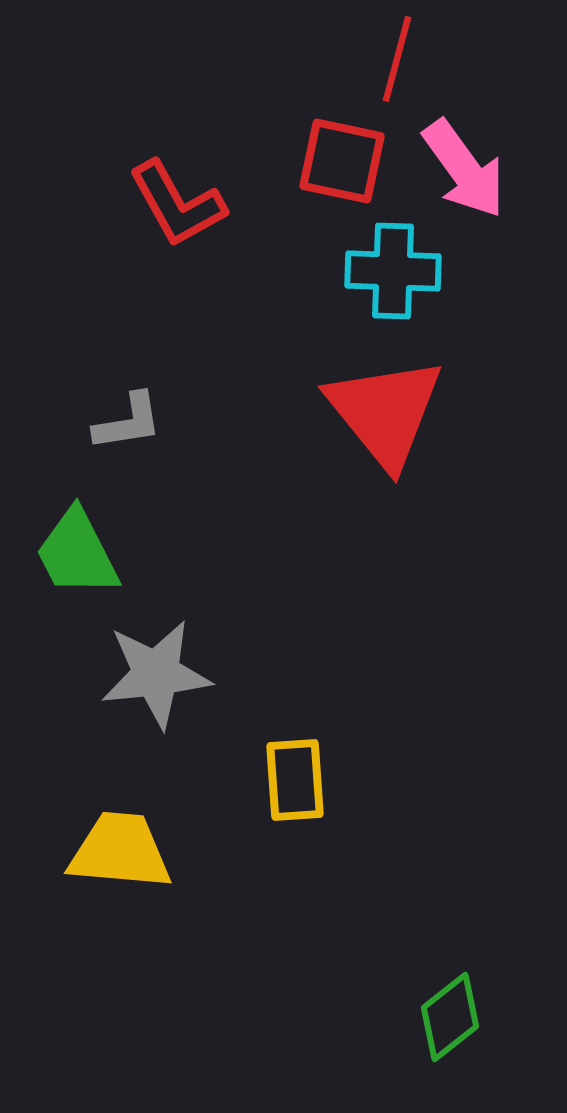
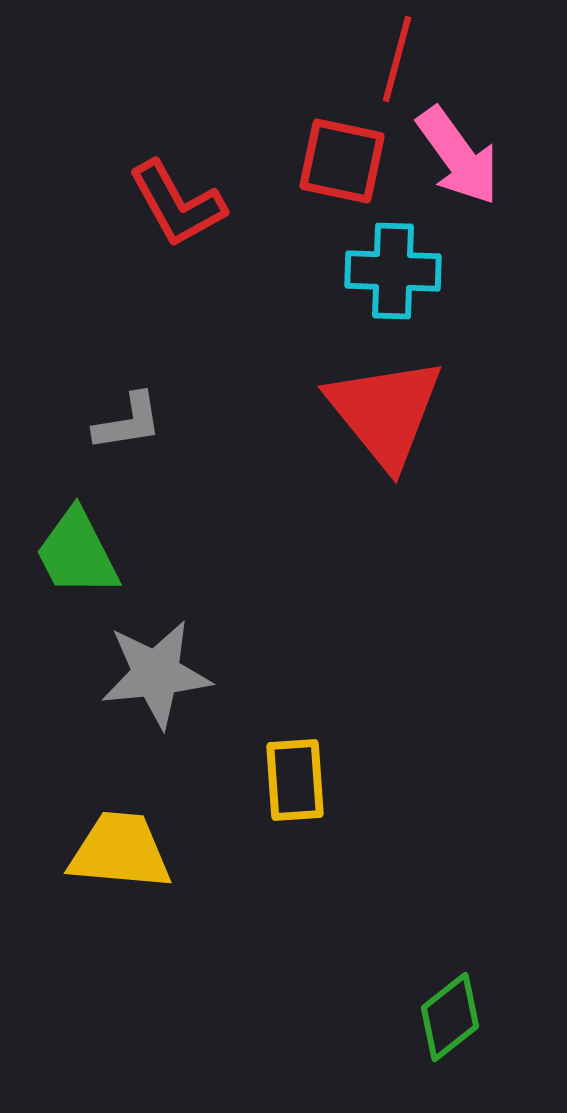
pink arrow: moved 6 px left, 13 px up
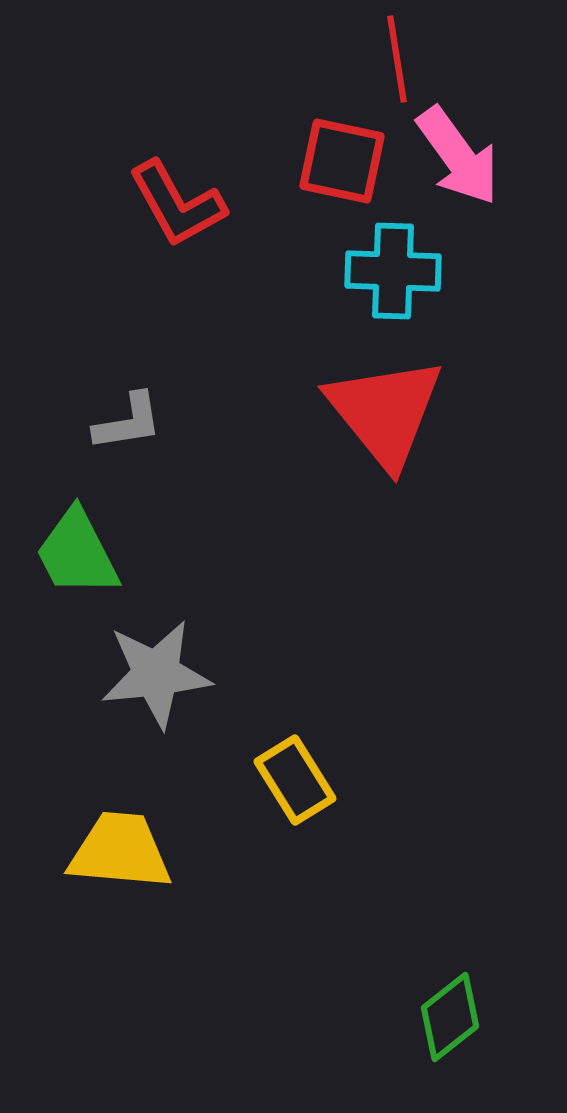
red line: rotated 24 degrees counterclockwise
yellow rectangle: rotated 28 degrees counterclockwise
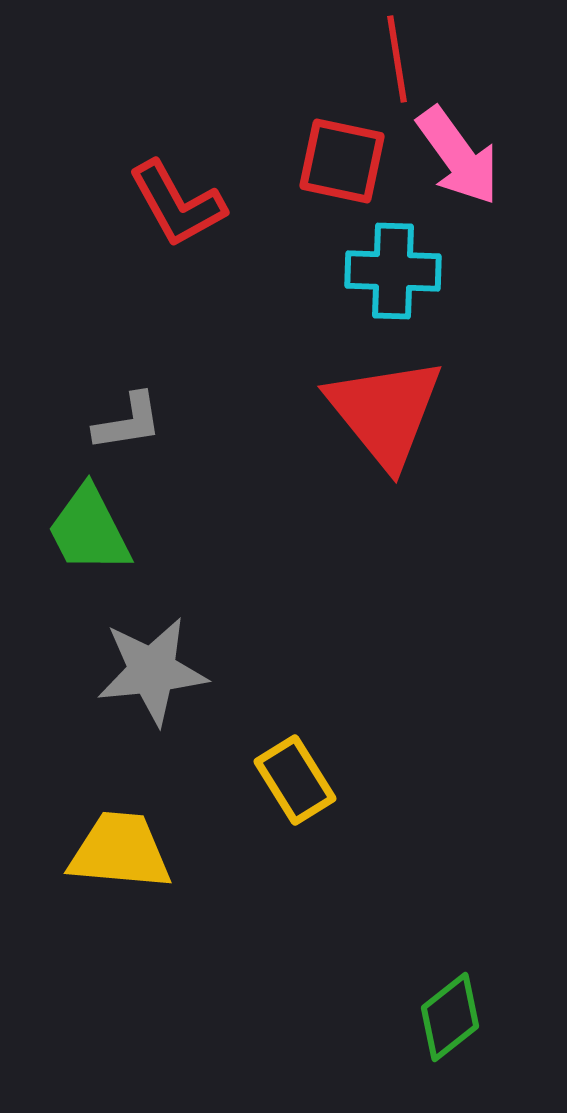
green trapezoid: moved 12 px right, 23 px up
gray star: moved 4 px left, 3 px up
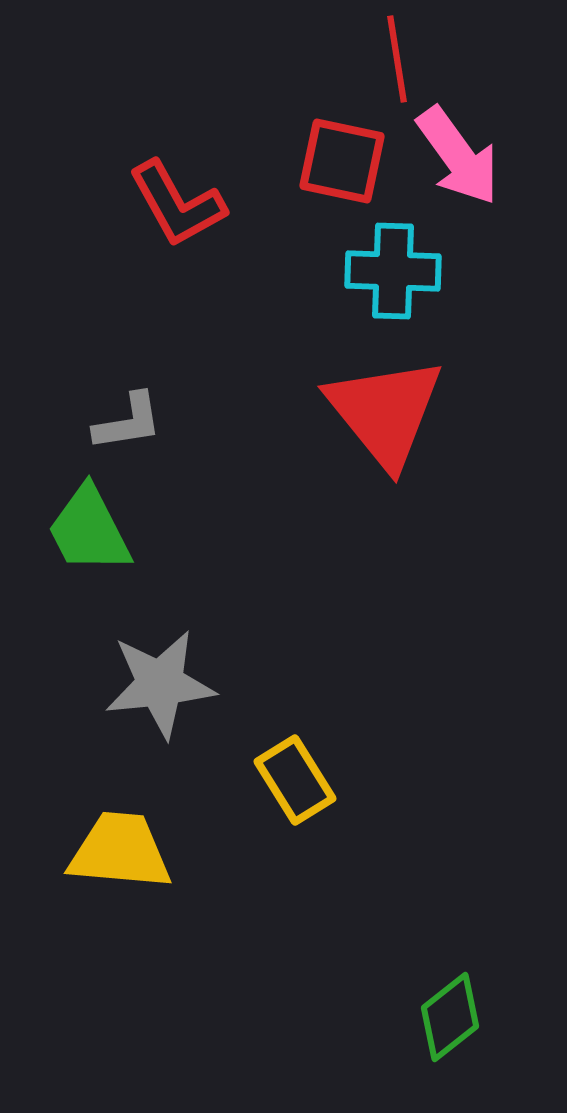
gray star: moved 8 px right, 13 px down
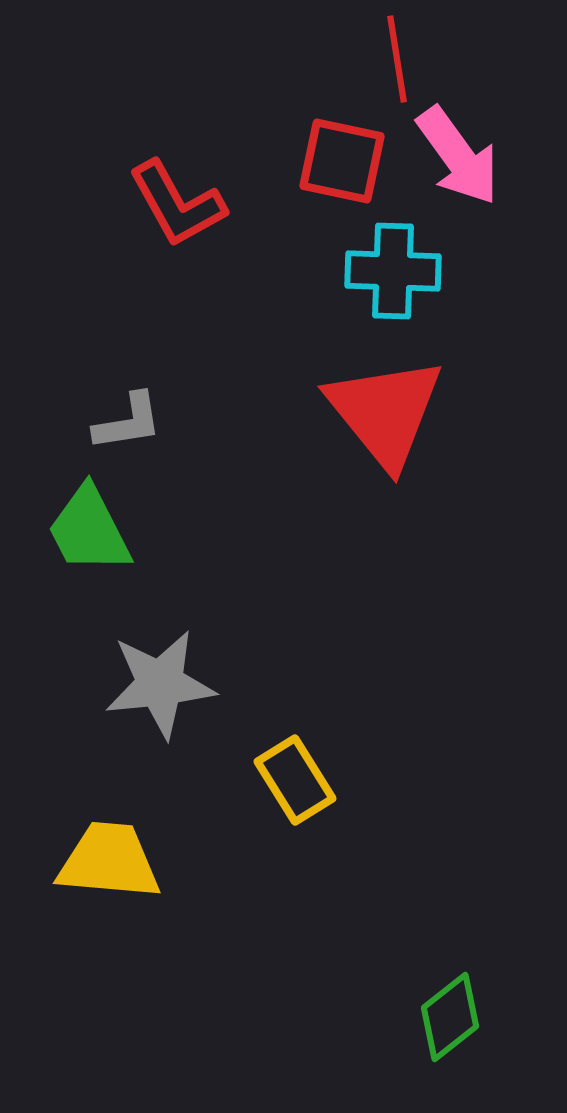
yellow trapezoid: moved 11 px left, 10 px down
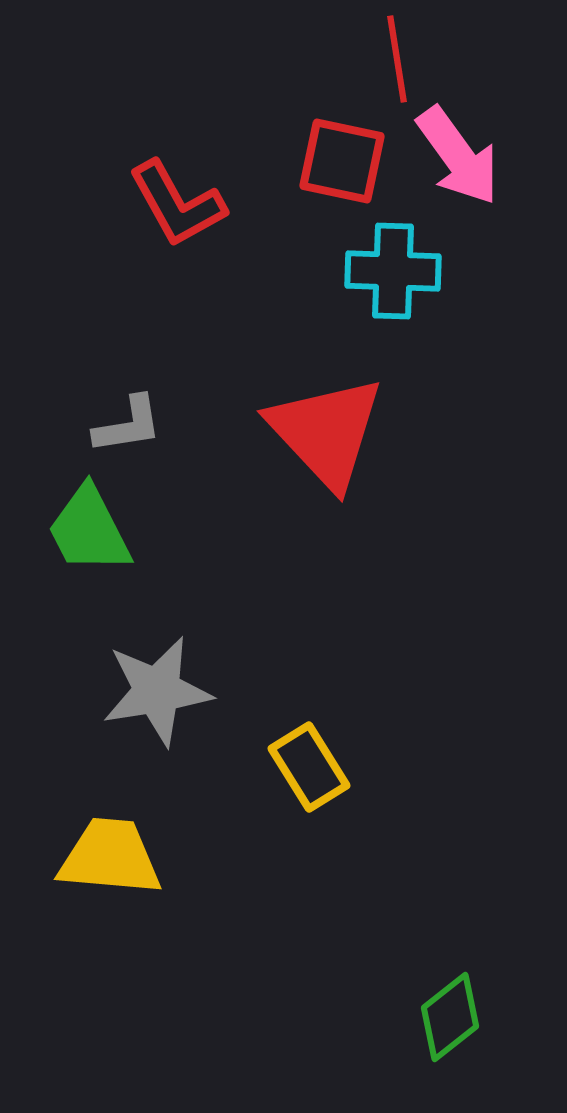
red triangle: moved 59 px left, 20 px down; rotated 4 degrees counterclockwise
gray L-shape: moved 3 px down
gray star: moved 3 px left, 7 px down; rotated 3 degrees counterclockwise
yellow rectangle: moved 14 px right, 13 px up
yellow trapezoid: moved 1 px right, 4 px up
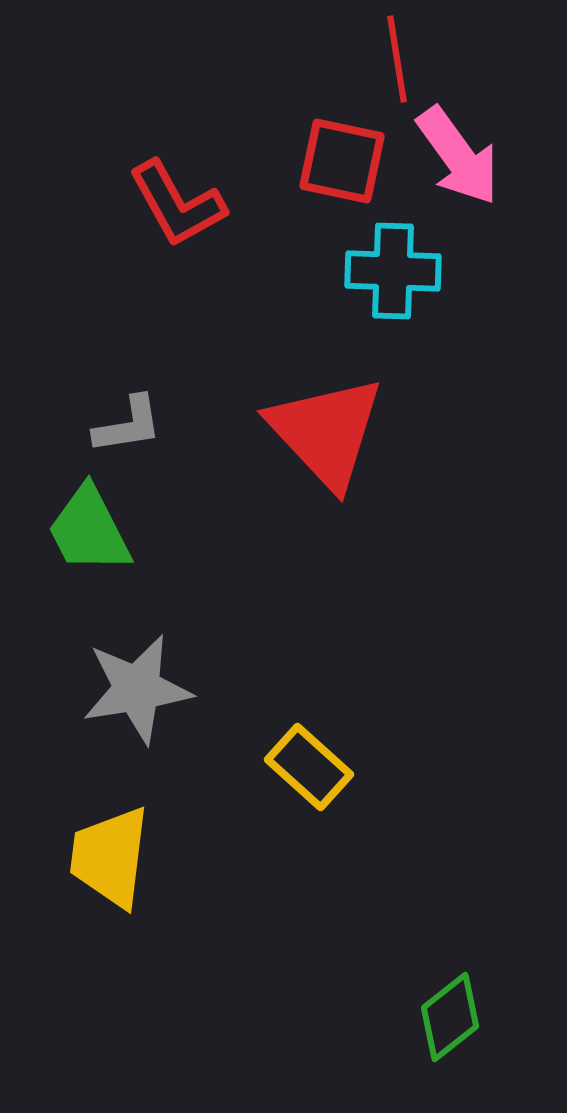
gray star: moved 20 px left, 2 px up
yellow rectangle: rotated 16 degrees counterclockwise
yellow trapezoid: rotated 88 degrees counterclockwise
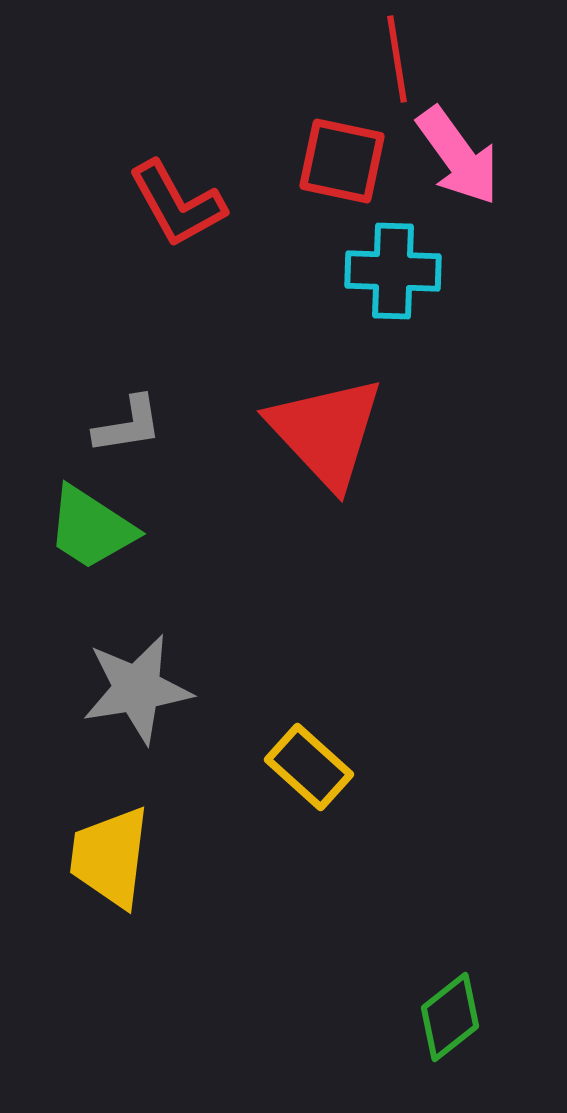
green trapezoid: moved 2 px right, 2 px up; rotated 30 degrees counterclockwise
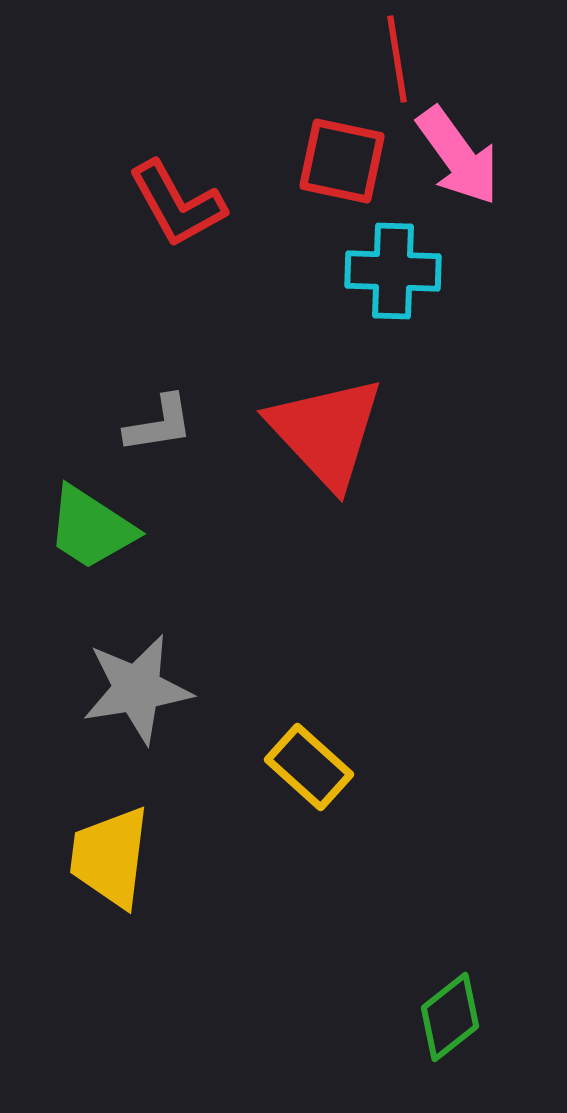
gray L-shape: moved 31 px right, 1 px up
